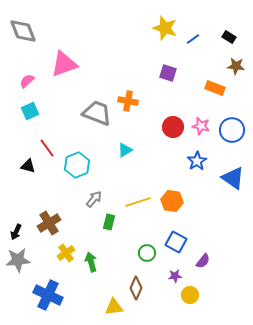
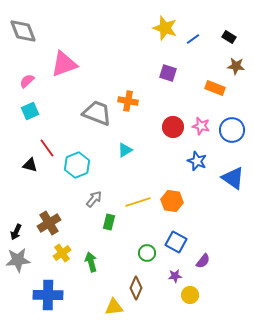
blue star: rotated 18 degrees counterclockwise
black triangle: moved 2 px right, 1 px up
yellow cross: moved 4 px left
blue cross: rotated 24 degrees counterclockwise
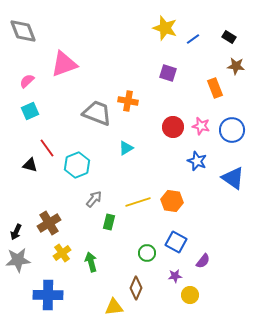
orange rectangle: rotated 48 degrees clockwise
cyan triangle: moved 1 px right, 2 px up
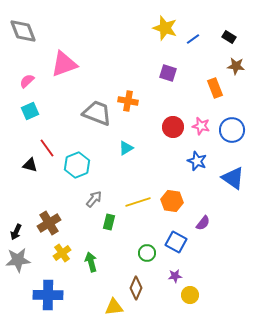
purple semicircle: moved 38 px up
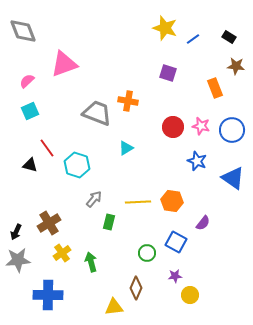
cyan hexagon: rotated 20 degrees counterclockwise
yellow line: rotated 15 degrees clockwise
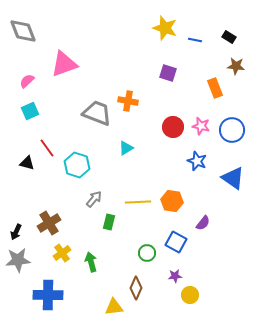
blue line: moved 2 px right, 1 px down; rotated 48 degrees clockwise
black triangle: moved 3 px left, 2 px up
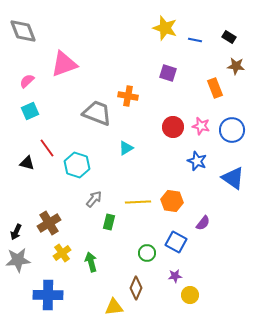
orange cross: moved 5 px up
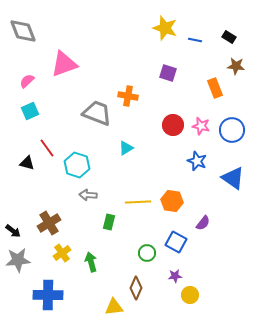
red circle: moved 2 px up
gray arrow: moved 6 px left, 4 px up; rotated 126 degrees counterclockwise
black arrow: moved 3 px left, 1 px up; rotated 77 degrees counterclockwise
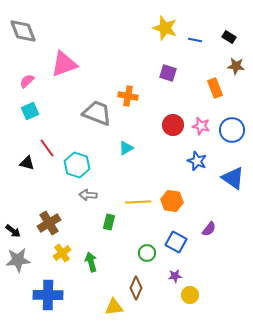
purple semicircle: moved 6 px right, 6 px down
